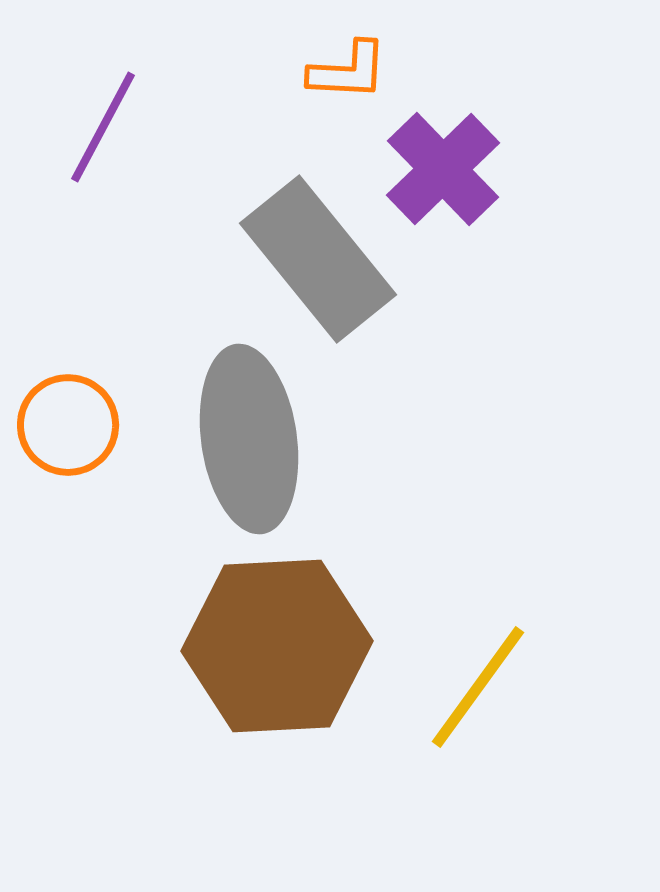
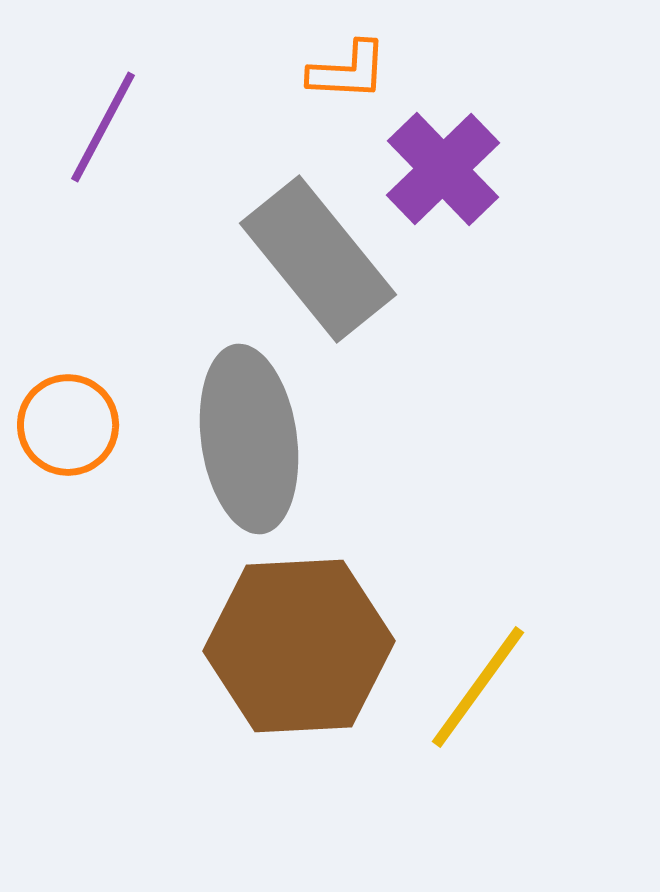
brown hexagon: moved 22 px right
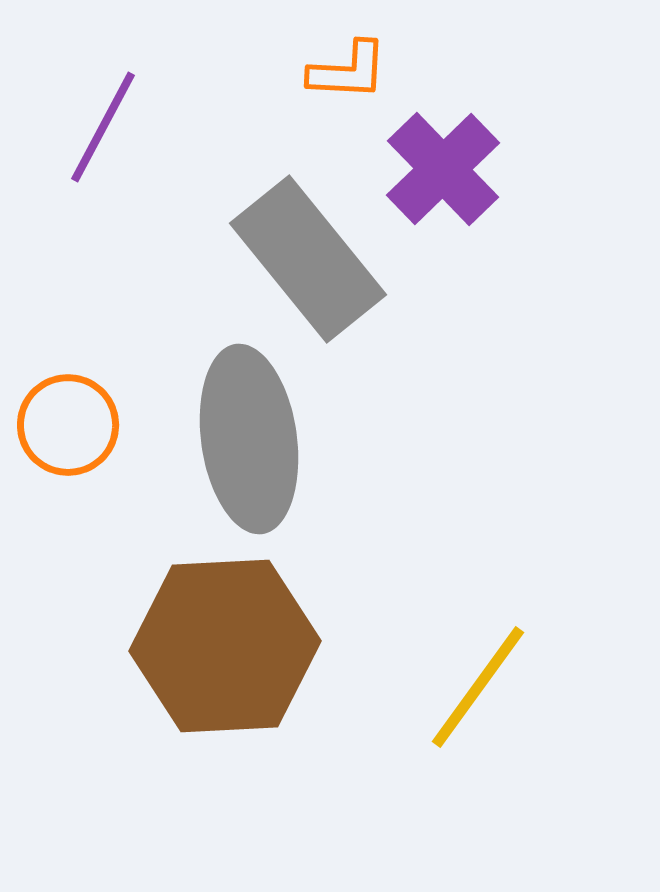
gray rectangle: moved 10 px left
brown hexagon: moved 74 px left
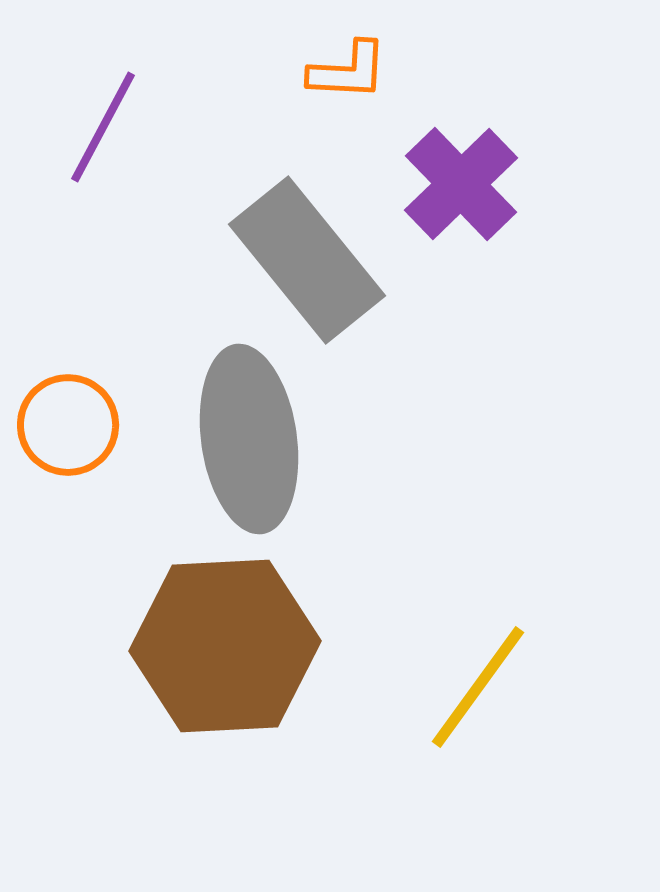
purple cross: moved 18 px right, 15 px down
gray rectangle: moved 1 px left, 1 px down
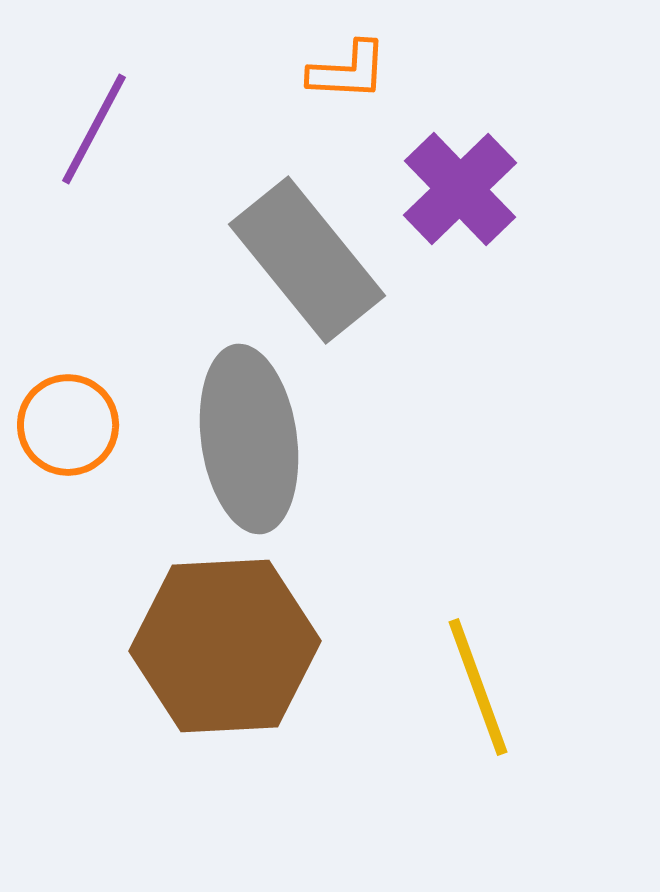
purple line: moved 9 px left, 2 px down
purple cross: moved 1 px left, 5 px down
yellow line: rotated 56 degrees counterclockwise
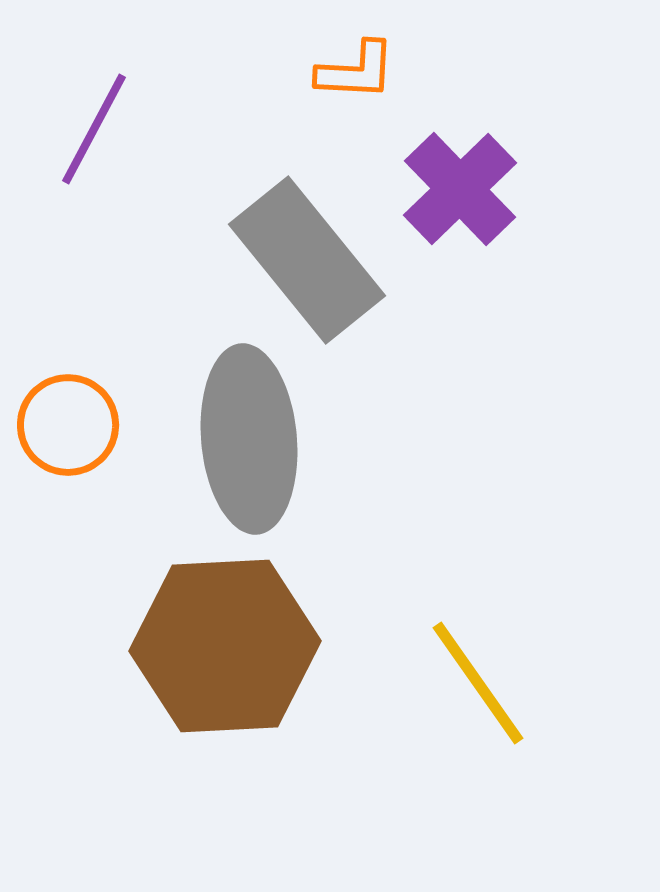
orange L-shape: moved 8 px right
gray ellipse: rotated 3 degrees clockwise
yellow line: moved 4 px up; rotated 15 degrees counterclockwise
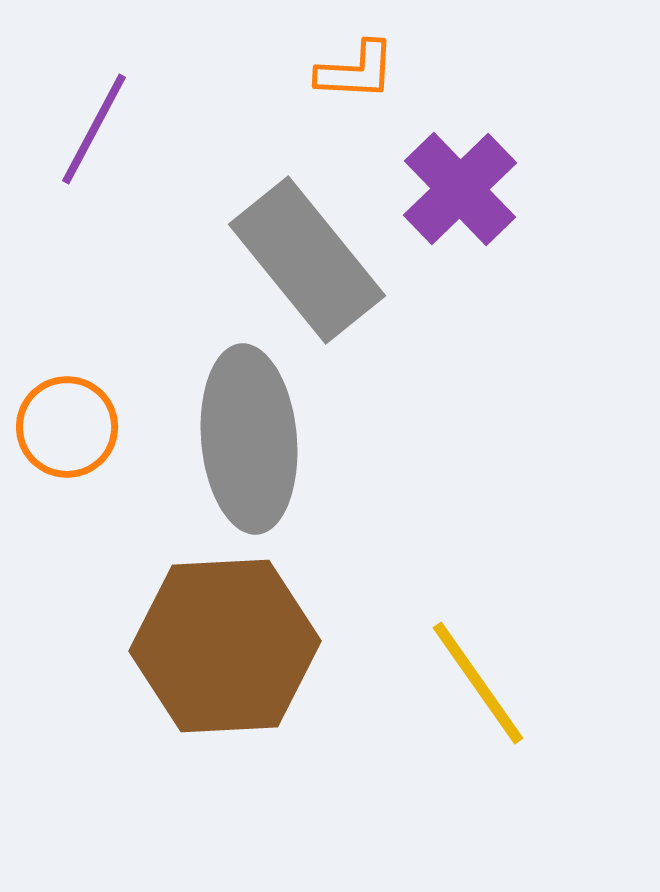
orange circle: moved 1 px left, 2 px down
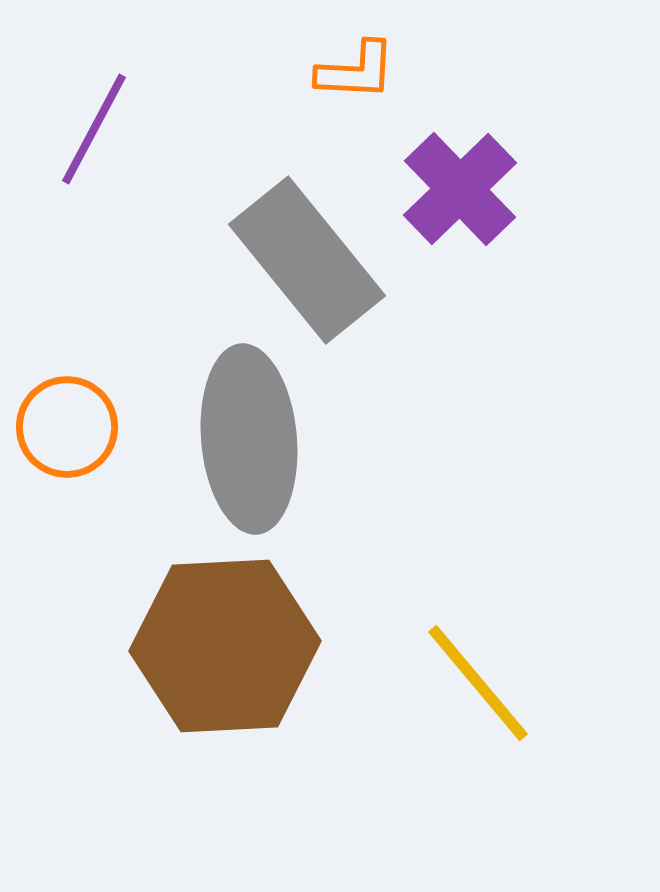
yellow line: rotated 5 degrees counterclockwise
